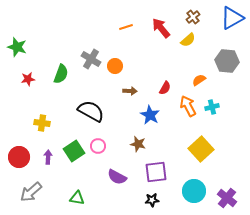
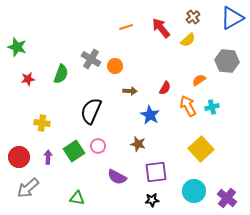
black semicircle: rotated 96 degrees counterclockwise
gray arrow: moved 3 px left, 4 px up
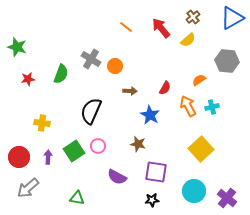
orange line: rotated 56 degrees clockwise
purple square: rotated 15 degrees clockwise
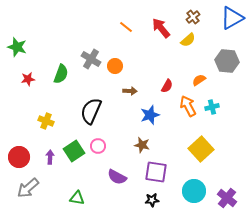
red semicircle: moved 2 px right, 2 px up
blue star: rotated 24 degrees clockwise
yellow cross: moved 4 px right, 2 px up; rotated 14 degrees clockwise
brown star: moved 4 px right, 1 px down
purple arrow: moved 2 px right
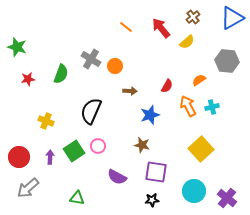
yellow semicircle: moved 1 px left, 2 px down
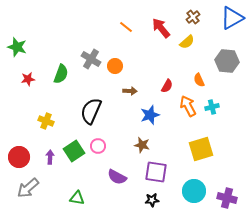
orange semicircle: rotated 80 degrees counterclockwise
yellow square: rotated 25 degrees clockwise
purple cross: rotated 24 degrees counterclockwise
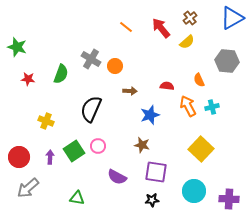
brown cross: moved 3 px left, 1 px down
red star: rotated 16 degrees clockwise
red semicircle: rotated 112 degrees counterclockwise
black semicircle: moved 2 px up
yellow square: rotated 30 degrees counterclockwise
purple cross: moved 2 px right, 1 px down; rotated 12 degrees counterclockwise
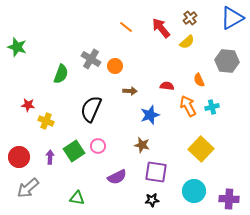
red star: moved 26 px down
purple semicircle: rotated 54 degrees counterclockwise
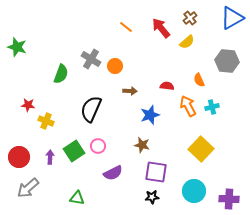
purple semicircle: moved 4 px left, 4 px up
black star: moved 3 px up
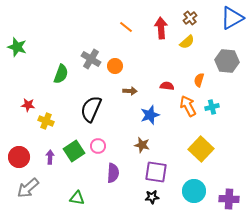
red arrow: rotated 35 degrees clockwise
orange semicircle: rotated 40 degrees clockwise
purple semicircle: rotated 60 degrees counterclockwise
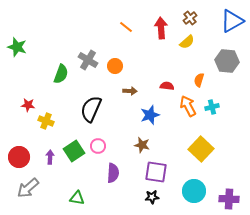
blue triangle: moved 3 px down
gray cross: moved 3 px left, 1 px down
